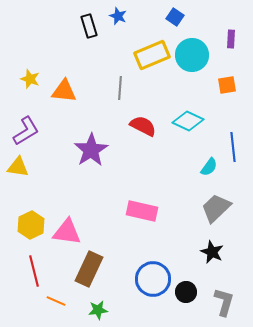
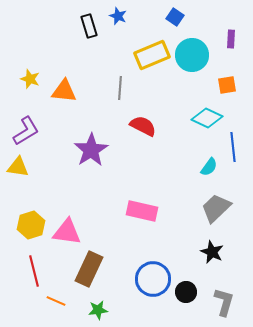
cyan diamond: moved 19 px right, 3 px up
yellow hexagon: rotated 8 degrees clockwise
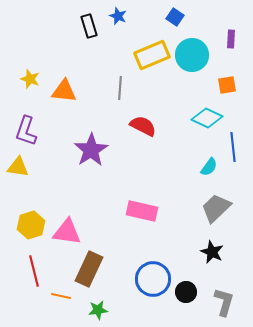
purple L-shape: rotated 140 degrees clockwise
orange line: moved 5 px right, 5 px up; rotated 12 degrees counterclockwise
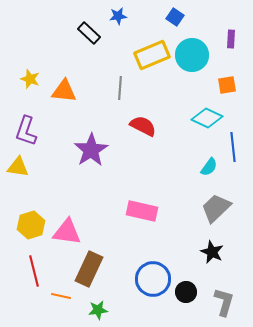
blue star: rotated 30 degrees counterclockwise
black rectangle: moved 7 px down; rotated 30 degrees counterclockwise
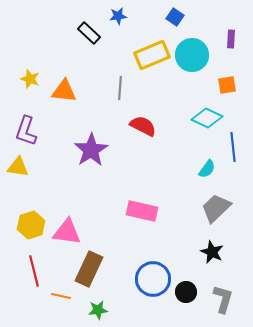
cyan semicircle: moved 2 px left, 2 px down
gray L-shape: moved 1 px left, 3 px up
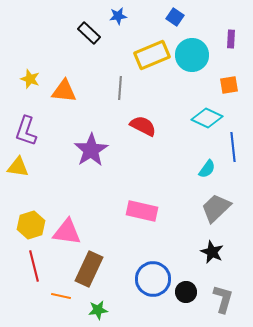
orange square: moved 2 px right
red line: moved 5 px up
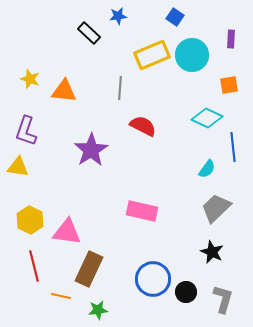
yellow hexagon: moved 1 px left, 5 px up; rotated 16 degrees counterclockwise
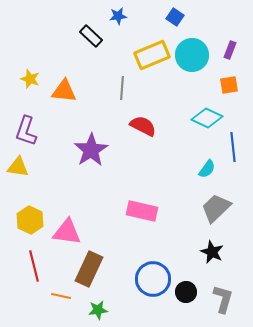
black rectangle: moved 2 px right, 3 px down
purple rectangle: moved 1 px left, 11 px down; rotated 18 degrees clockwise
gray line: moved 2 px right
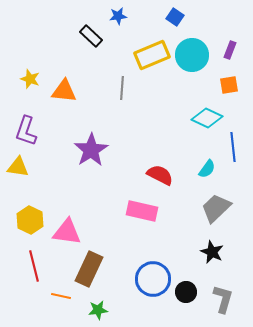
red semicircle: moved 17 px right, 49 px down
